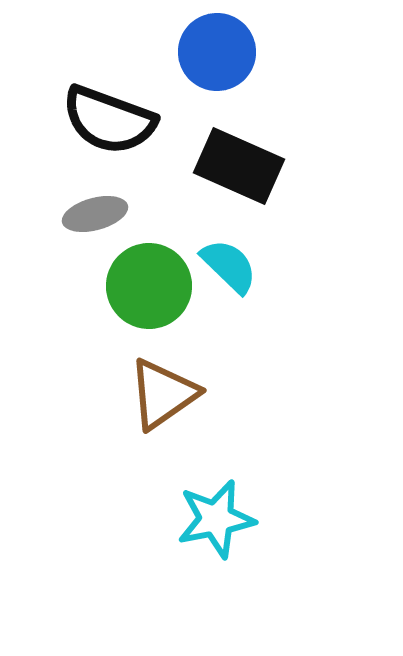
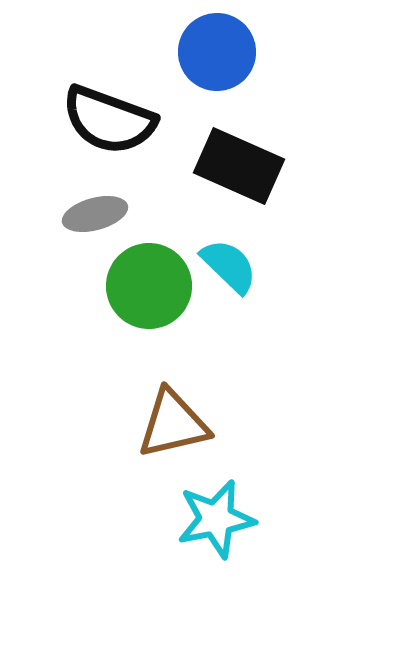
brown triangle: moved 10 px right, 30 px down; rotated 22 degrees clockwise
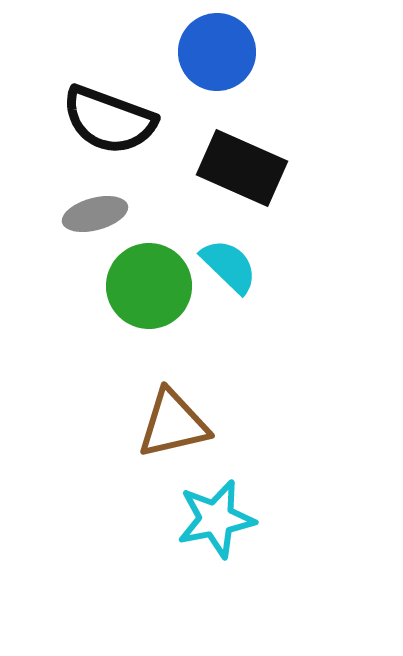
black rectangle: moved 3 px right, 2 px down
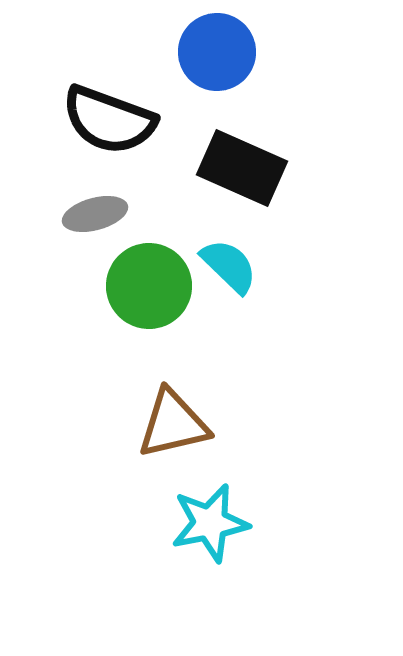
cyan star: moved 6 px left, 4 px down
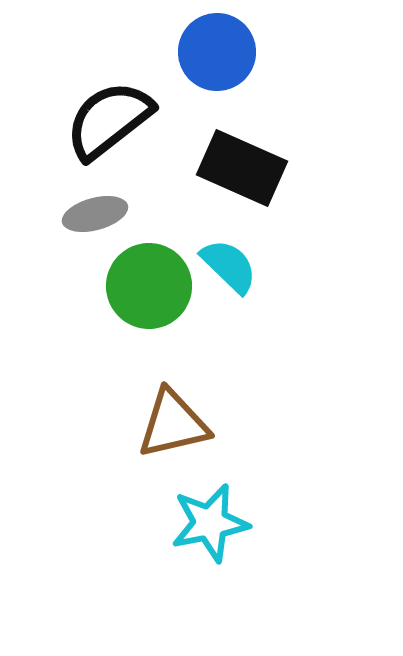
black semicircle: rotated 122 degrees clockwise
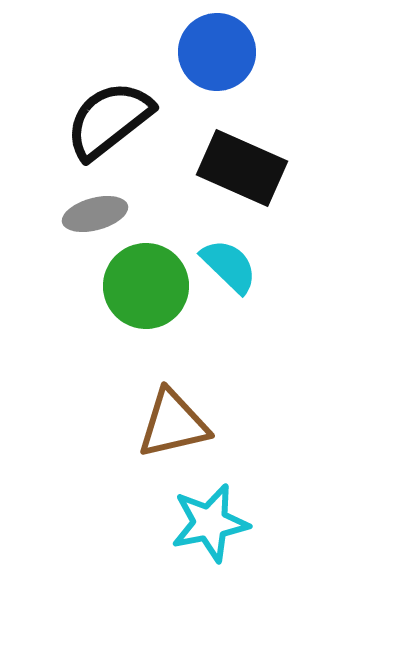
green circle: moved 3 px left
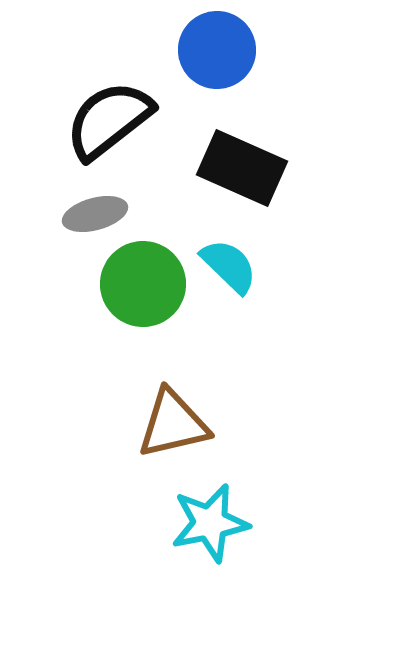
blue circle: moved 2 px up
green circle: moved 3 px left, 2 px up
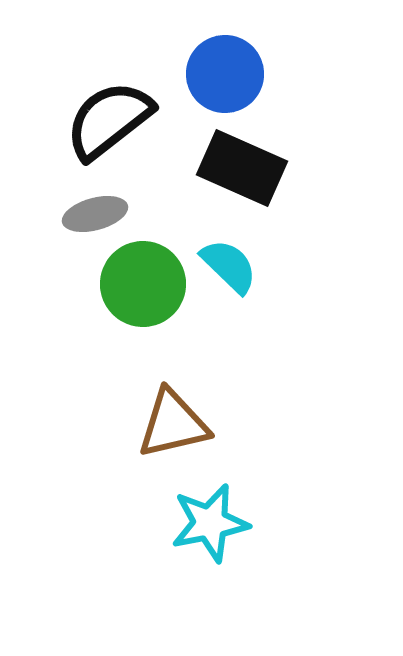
blue circle: moved 8 px right, 24 px down
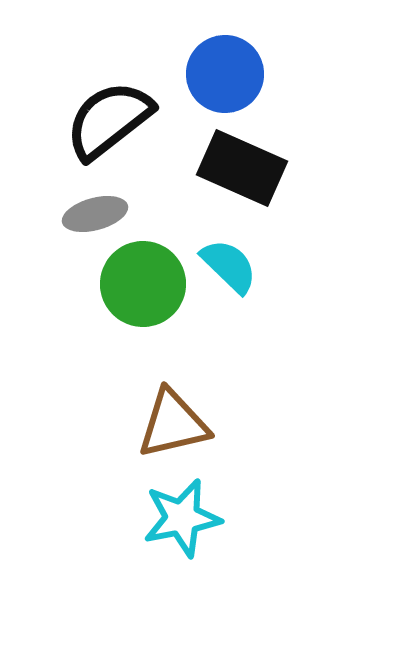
cyan star: moved 28 px left, 5 px up
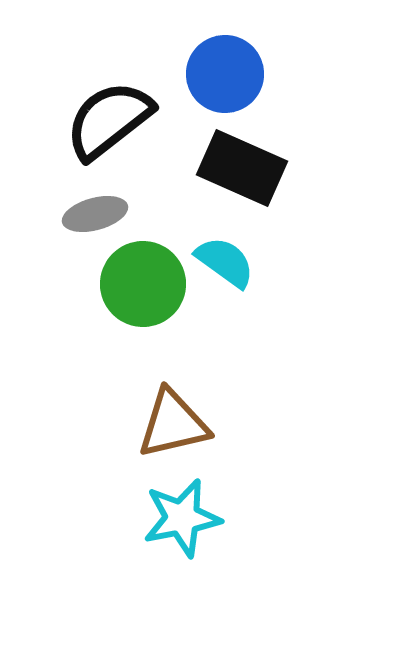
cyan semicircle: moved 4 px left, 4 px up; rotated 8 degrees counterclockwise
